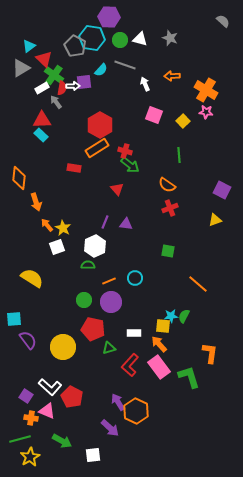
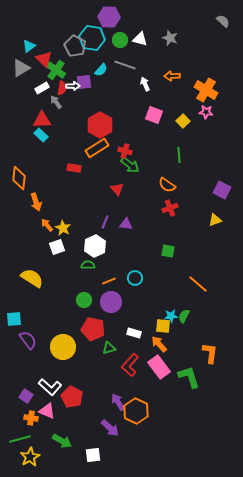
green cross at (54, 75): moved 2 px right, 5 px up
white rectangle at (134, 333): rotated 16 degrees clockwise
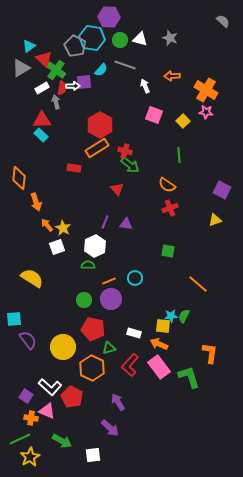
white arrow at (145, 84): moved 2 px down
gray arrow at (56, 102): rotated 24 degrees clockwise
purple circle at (111, 302): moved 3 px up
orange arrow at (159, 344): rotated 24 degrees counterclockwise
orange hexagon at (136, 411): moved 44 px left, 43 px up
green line at (20, 439): rotated 10 degrees counterclockwise
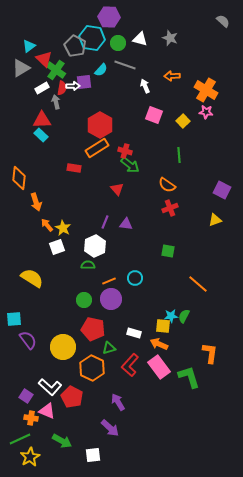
green circle at (120, 40): moved 2 px left, 3 px down
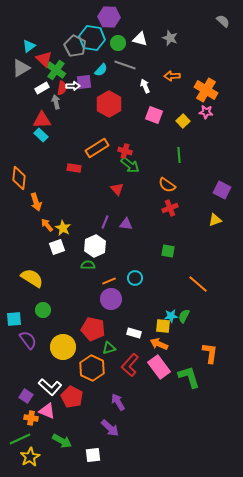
red hexagon at (100, 125): moved 9 px right, 21 px up
green circle at (84, 300): moved 41 px left, 10 px down
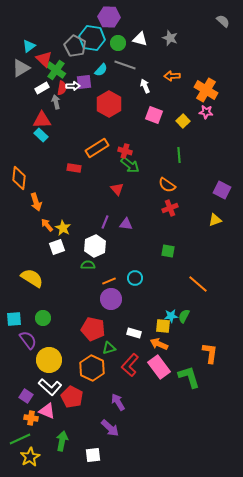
green circle at (43, 310): moved 8 px down
yellow circle at (63, 347): moved 14 px left, 13 px down
green arrow at (62, 441): rotated 108 degrees counterclockwise
